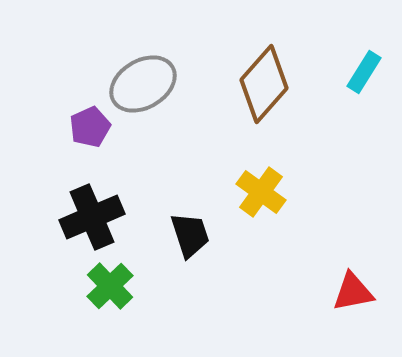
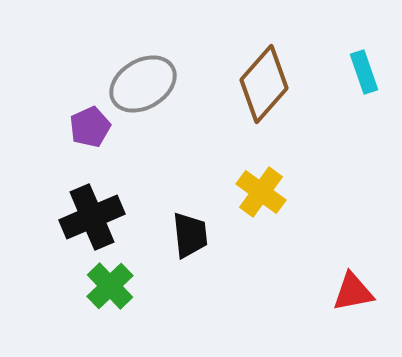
cyan rectangle: rotated 51 degrees counterclockwise
black trapezoid: rotated 12 degrees clockwise
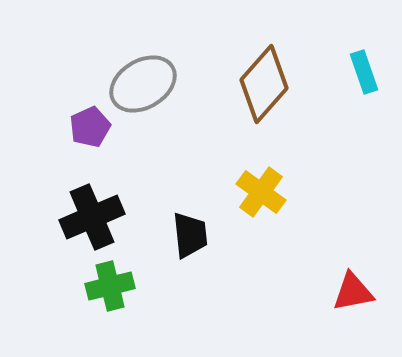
green cross: rotated 30 degrees clockwise
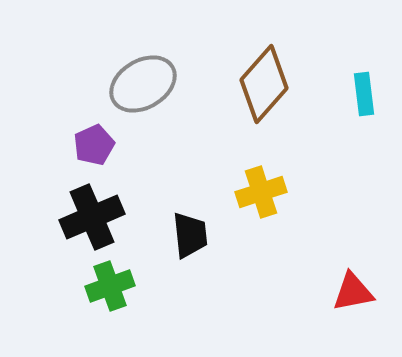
cyan rectangle: moved 22 px down; rotated 12 degrees clockwise
purple pentagon: moved 4 px right, 18 px down
yellow cross: rotated 36 degrees clockwise
green cross: rotated 6 degrees counterclockwise
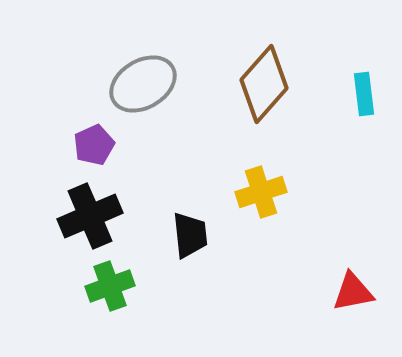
black cross: moved 2 px left, 1 px up
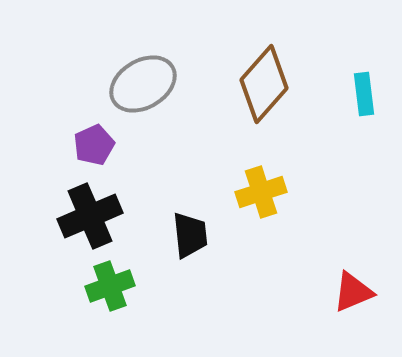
red triangle: rotated 12 degrees counterclockwise
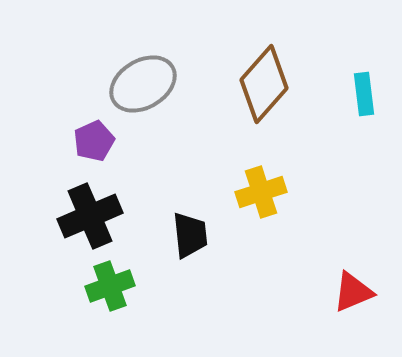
purple pentagon: moved 4 px up
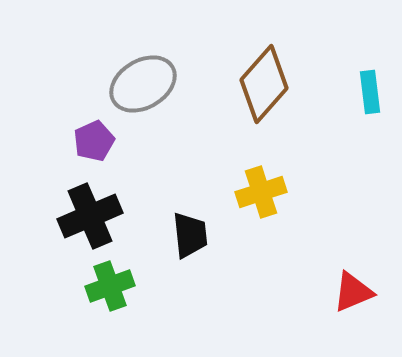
cyan rectangle: moved 6 px right, 2 px up
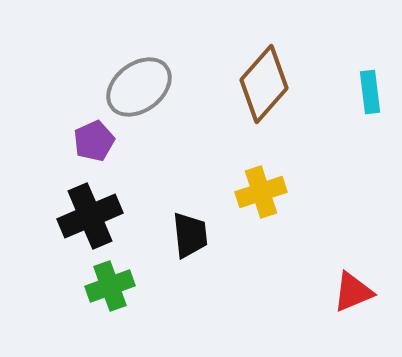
gray ellipse: moved 4 px left, 3 px down; rotated 6 degrees counterclockwise
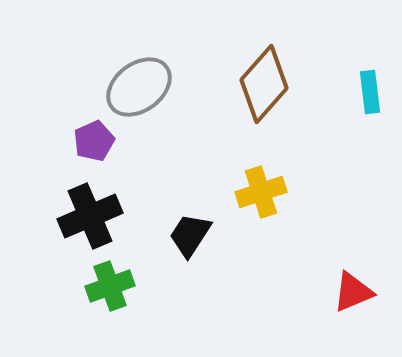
black trapezoid: rotated 141 degrees counterclockwise
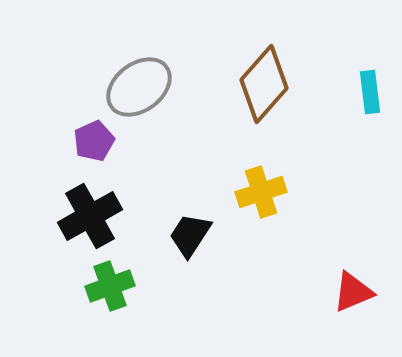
black cross: rotated 6 degrees counterclockwise
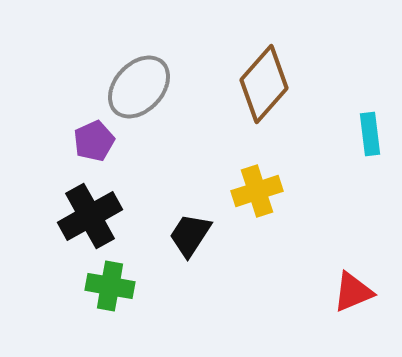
gray ellipse: rotated 10 degrees counterclockwise
cyan rectangle: moved 42 px down
yellow cross: moved 4 px left, 1 px up
green cross: rotated 30 degrees clockwise
